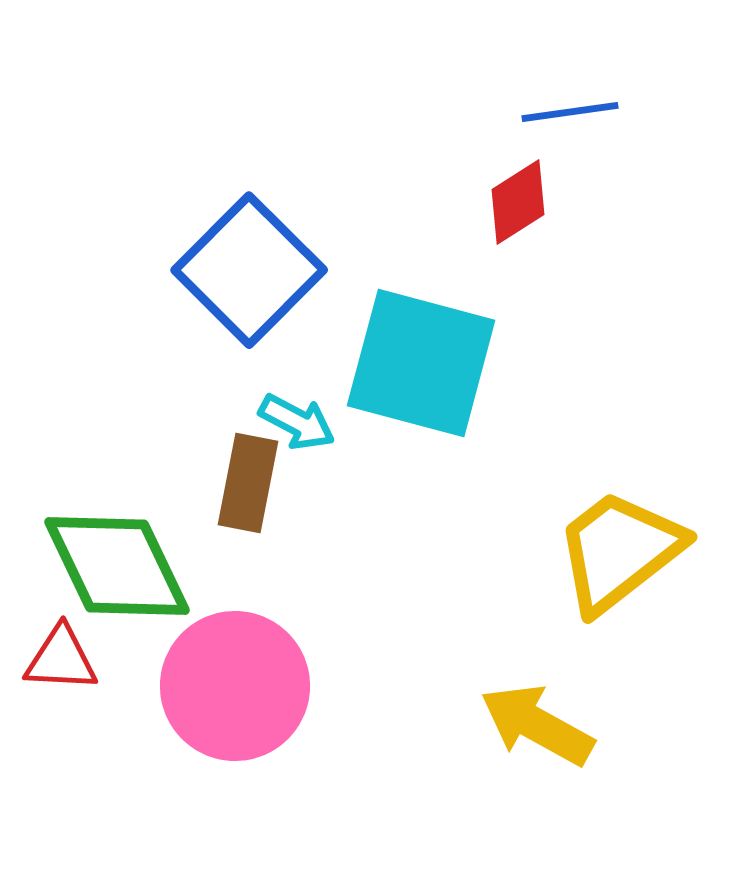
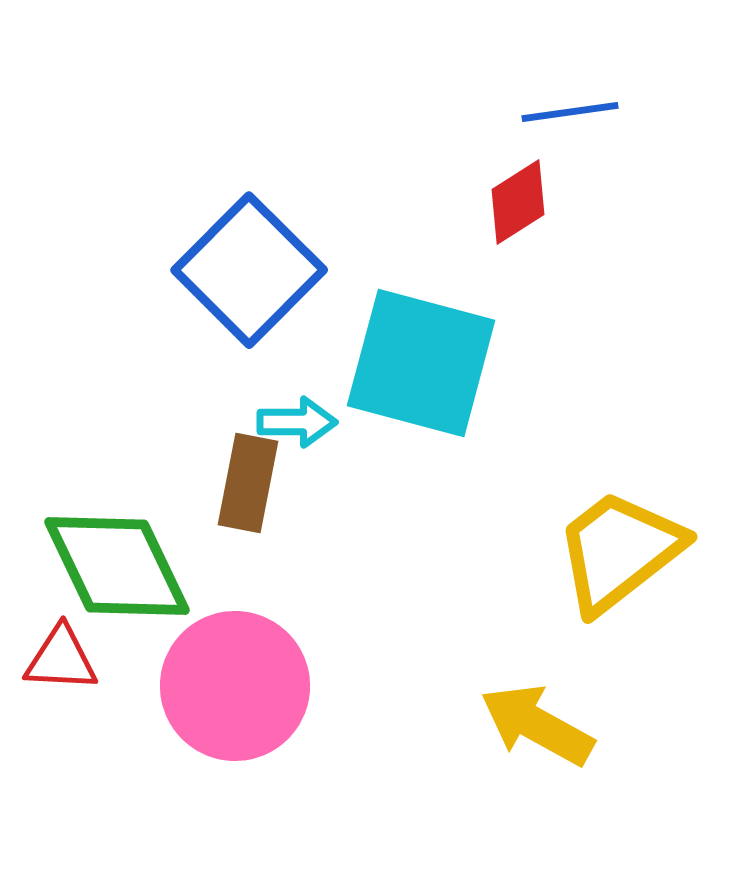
cyan arrow: rotated 28 degrees counterclockwise
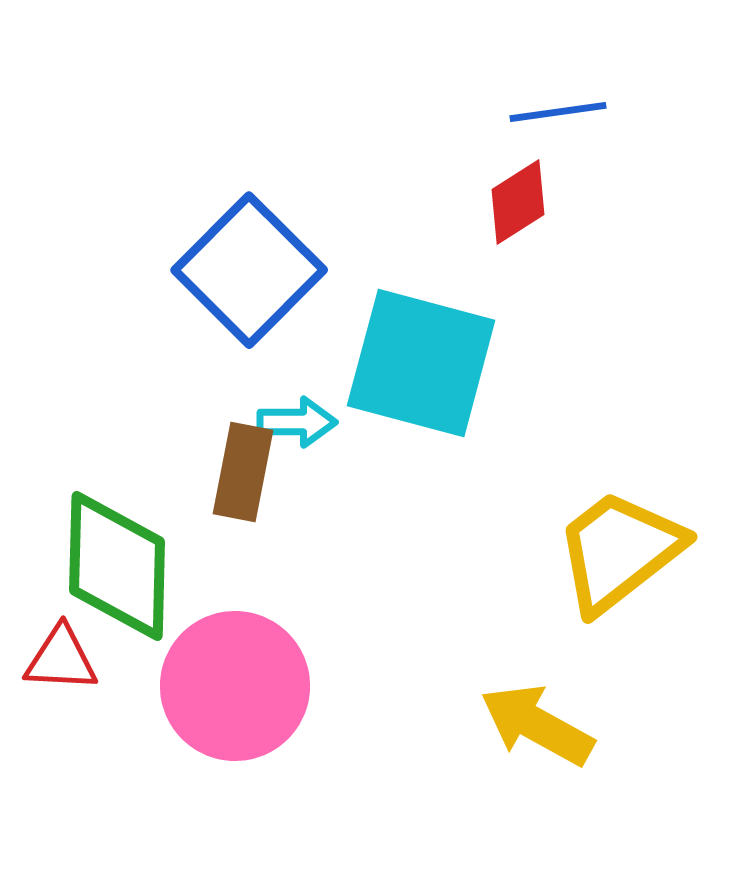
blue line: moved 12 px left
brown rectangle: moved 5 px left, 11 px up
green diamond: rotated 27 degrees clockwise
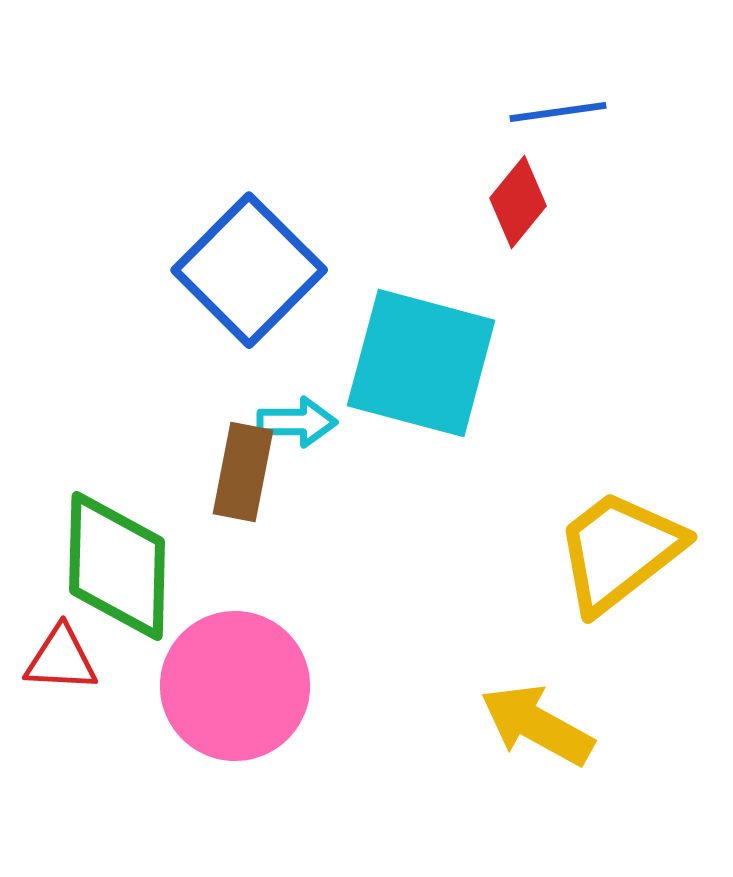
red diamond: rotated 18 degrees counterclockwise
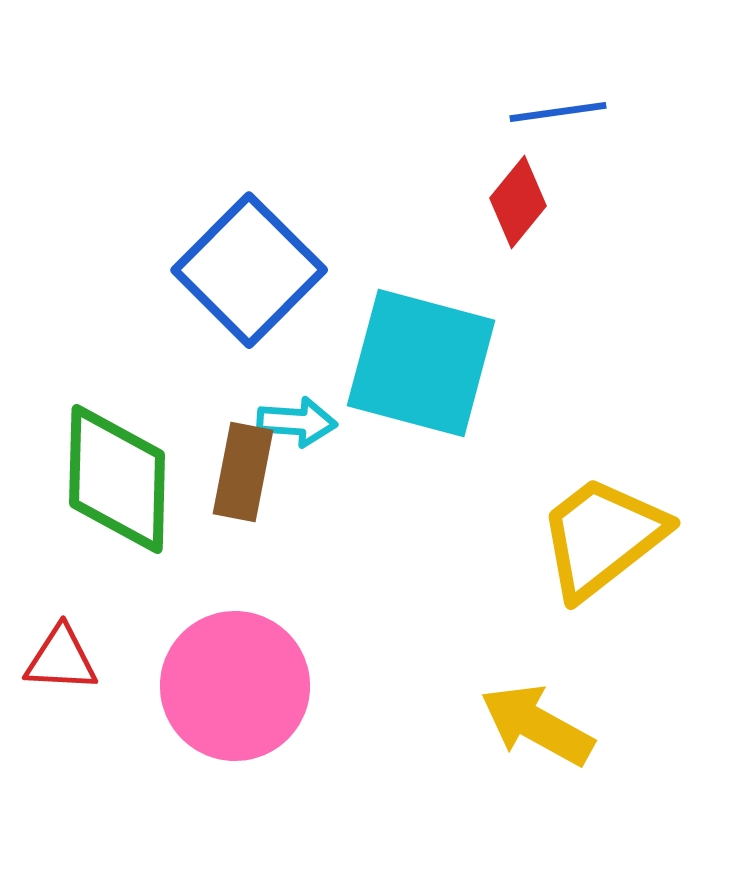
cyan arrow: rotated 4 degrees clockwise
yellow trapezoid: moved 17 px left, 14 px up
green diamond: moved 87 px up
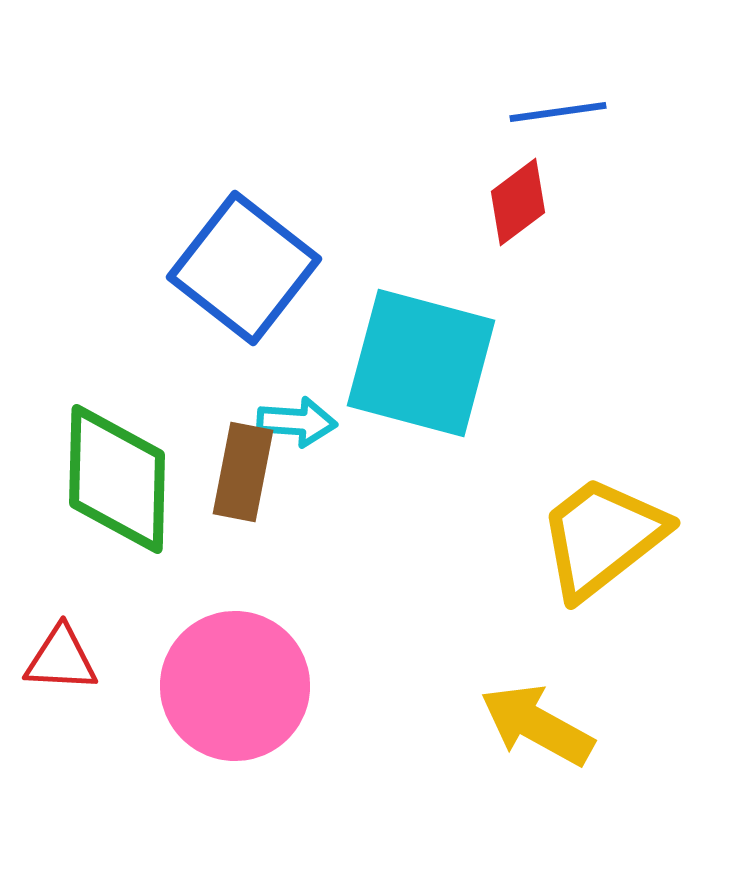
red diamond: rotated 14 degrees clockwise
blue square: moved 5 px left, 2 px up; rotated 7 degrees counterclockwise
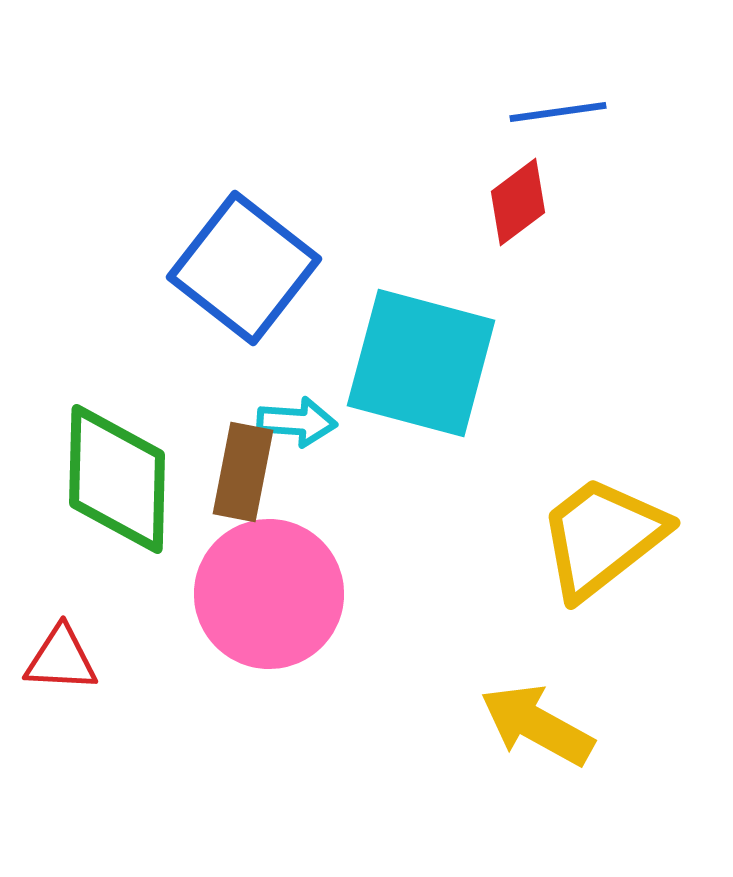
pink circle: moved 34 px right, 92 px up
